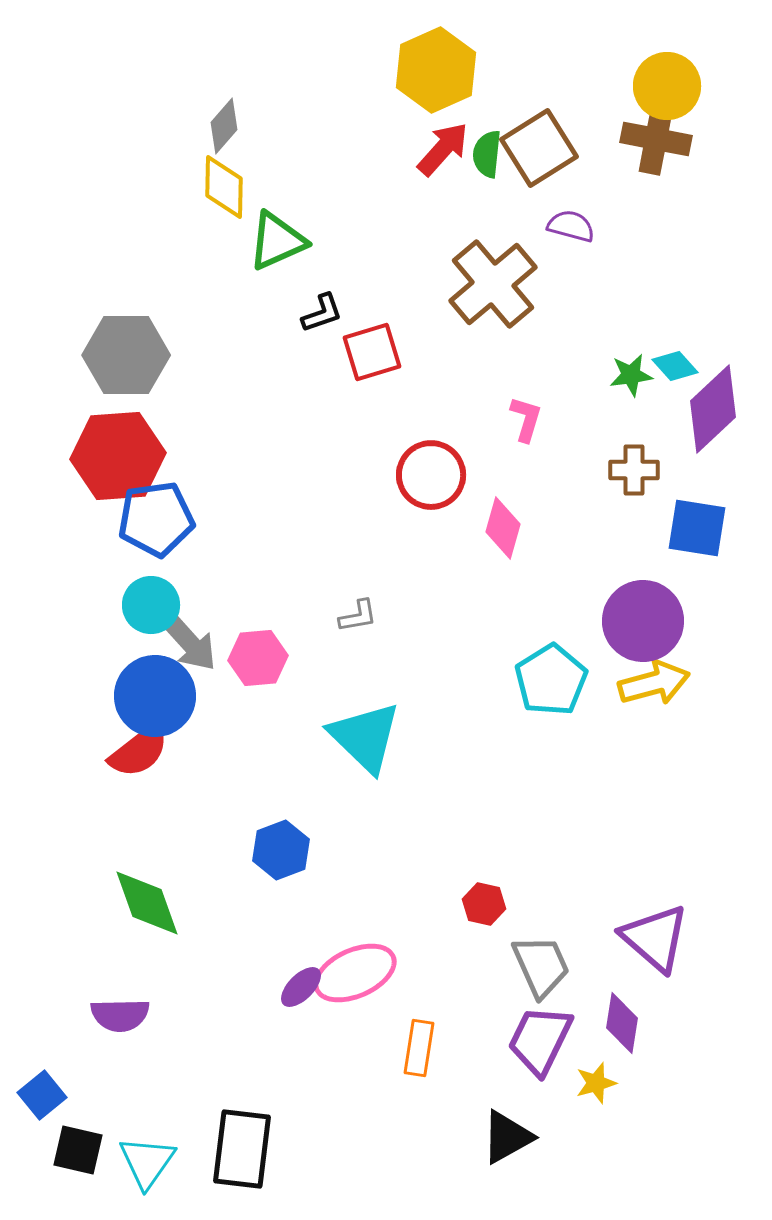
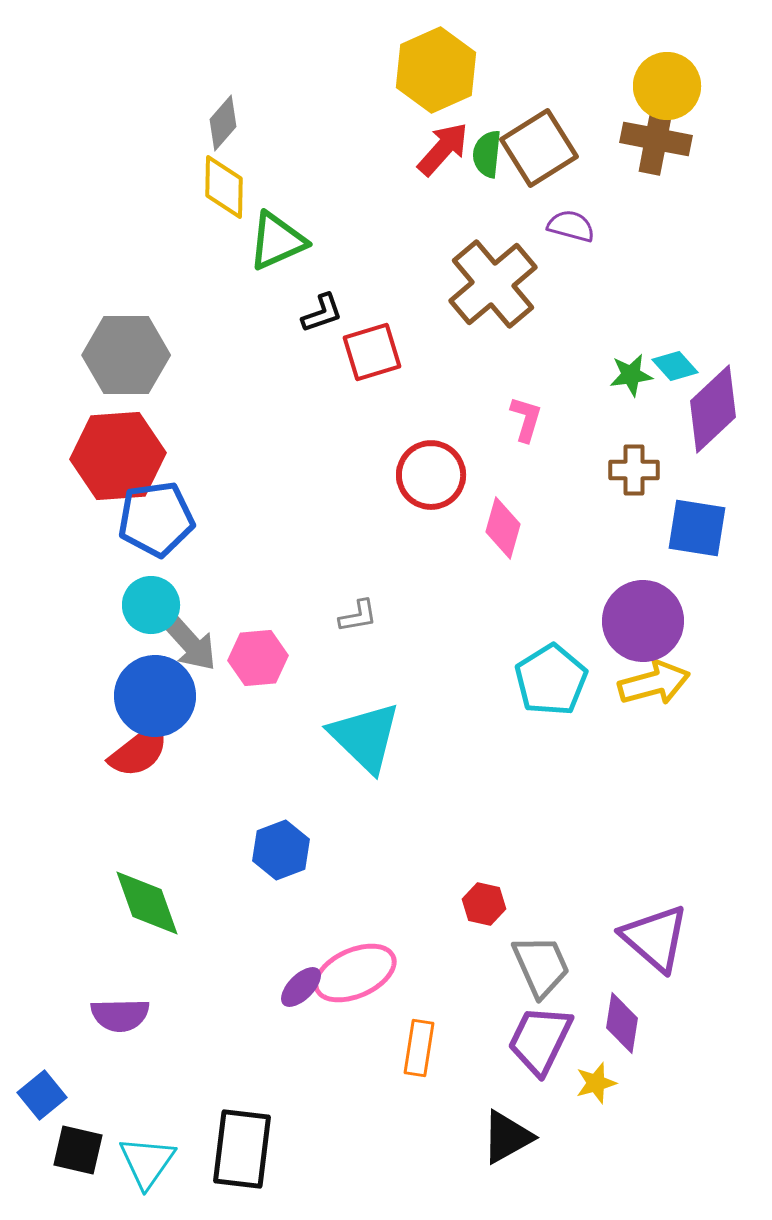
gray diamond at (224, 126): moved 1 px left, 3 px up
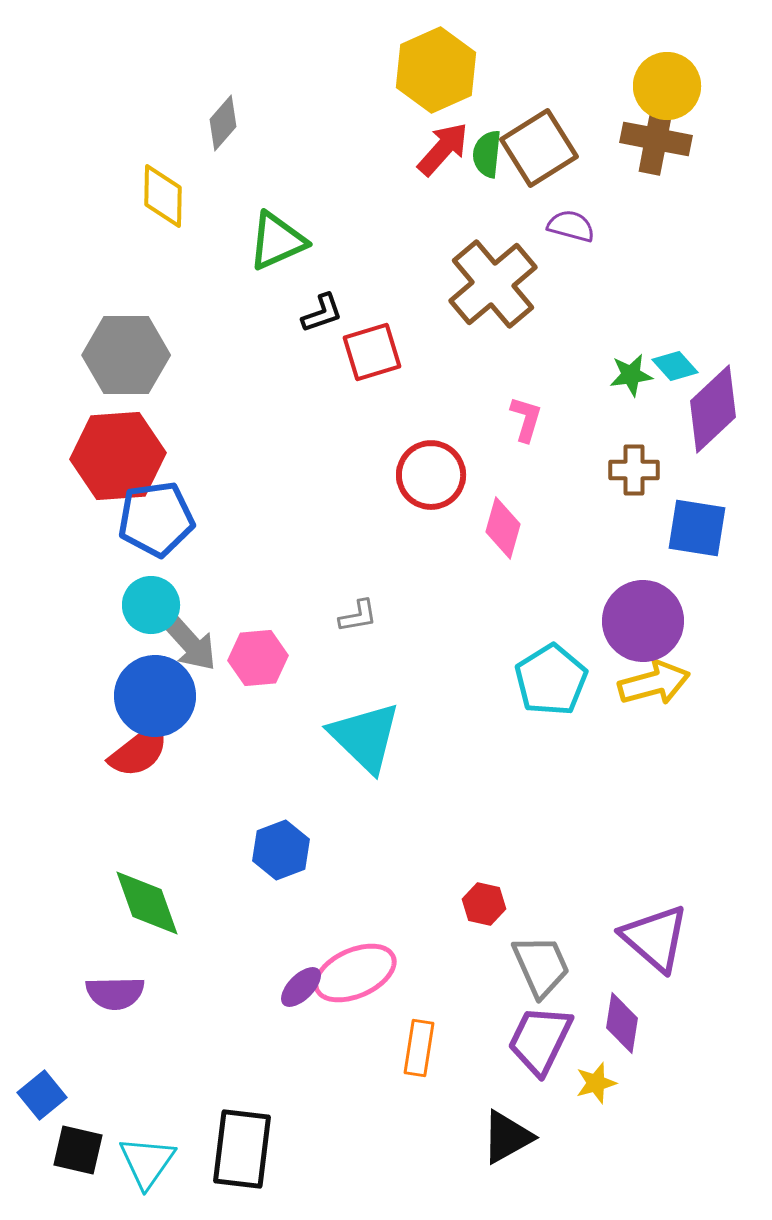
yellow diamond at (224, 187): moved 61 px left, 9 px down
purple semicircle at (120, 1015): moved 5 px left, 22 px up
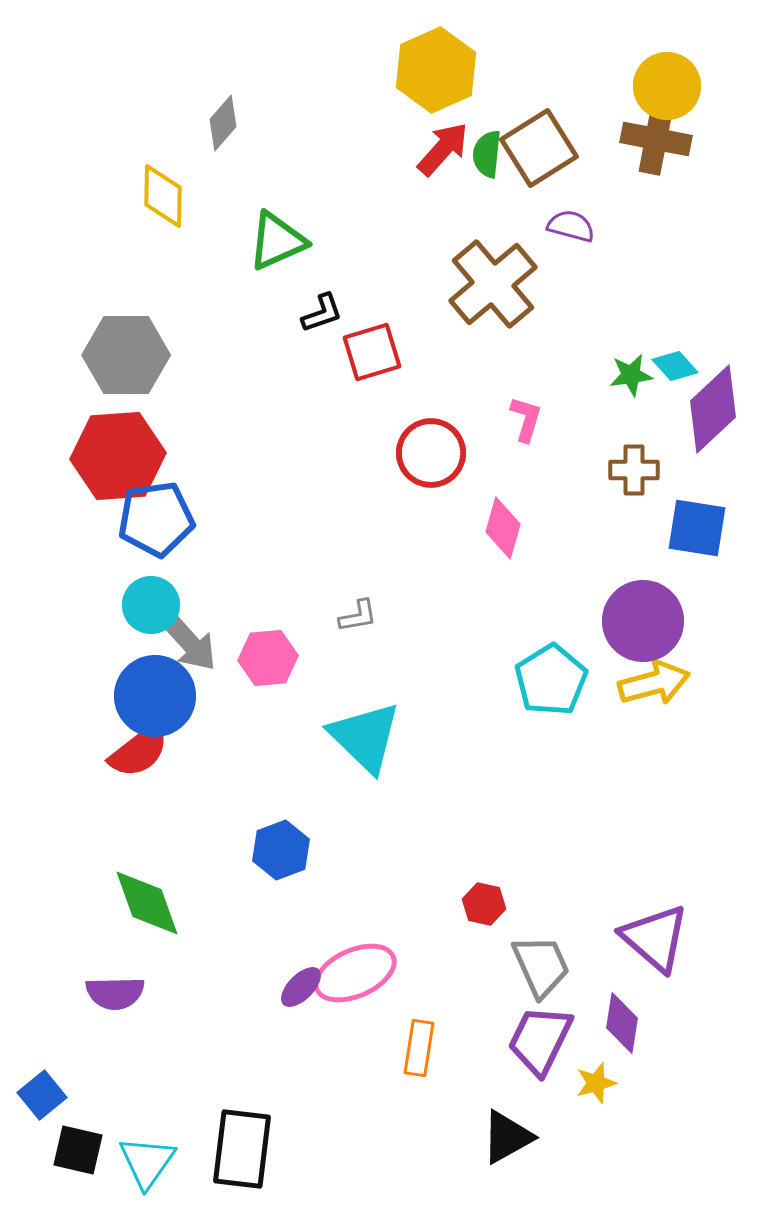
red circle at (431, 475): moved 22 px up
pink hexagon at (258, 658): moved 10 px right
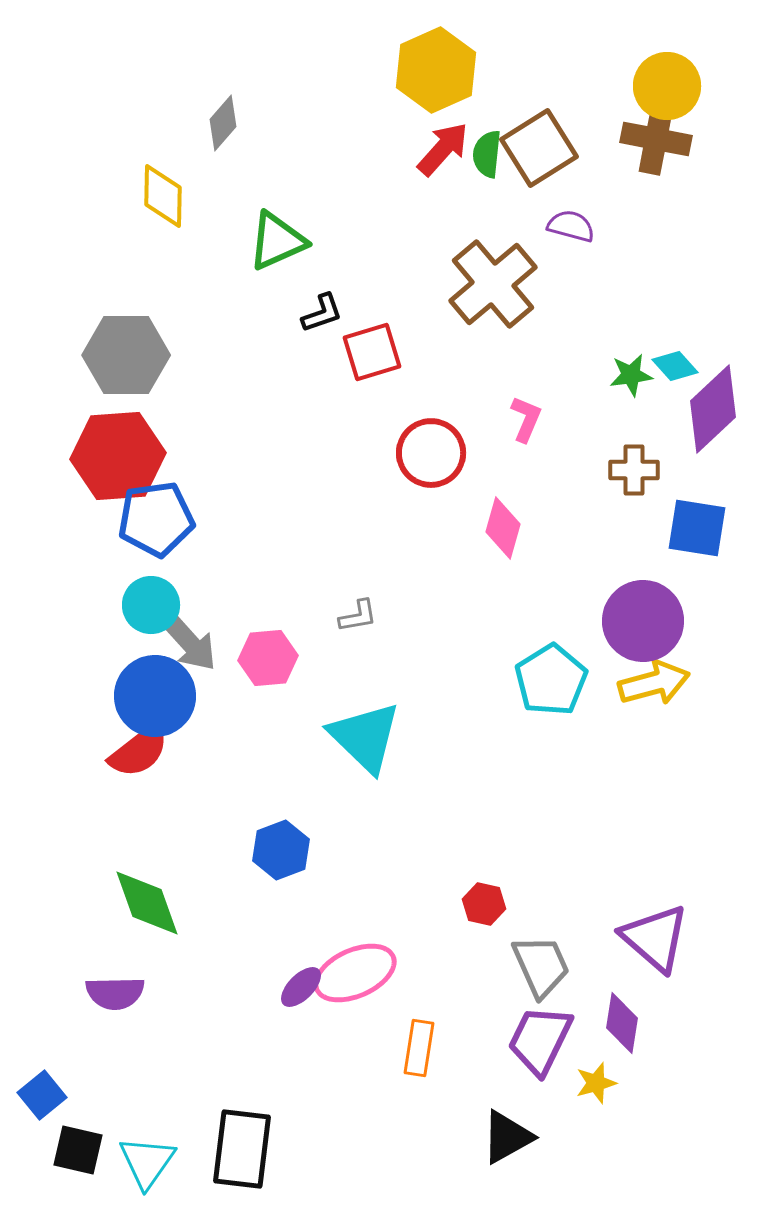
pink L-shape at (526, 419): rotated 6 degrees clockwise
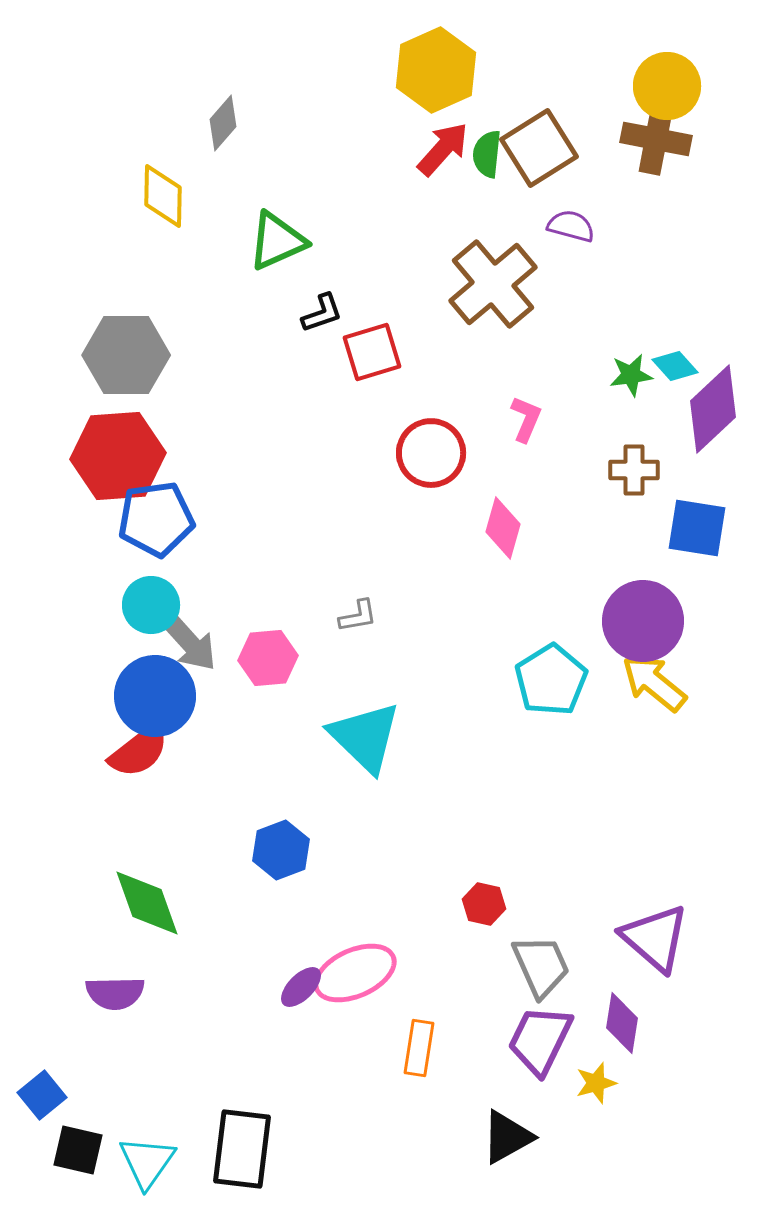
yellow arrow at (654, 683): rotated 126 degrees counterclockwise
